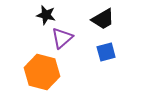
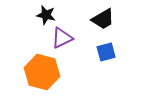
purple triangle: rotated 15 degrees clockwise
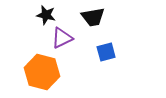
black trapezoid: moved 10 px left, 2 px up; rotated 20 degrees clockwise
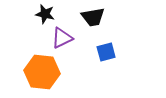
black star: moved 1 px left, 1 px up
orange hexagon: rotated 8 degrees counterclockwise
